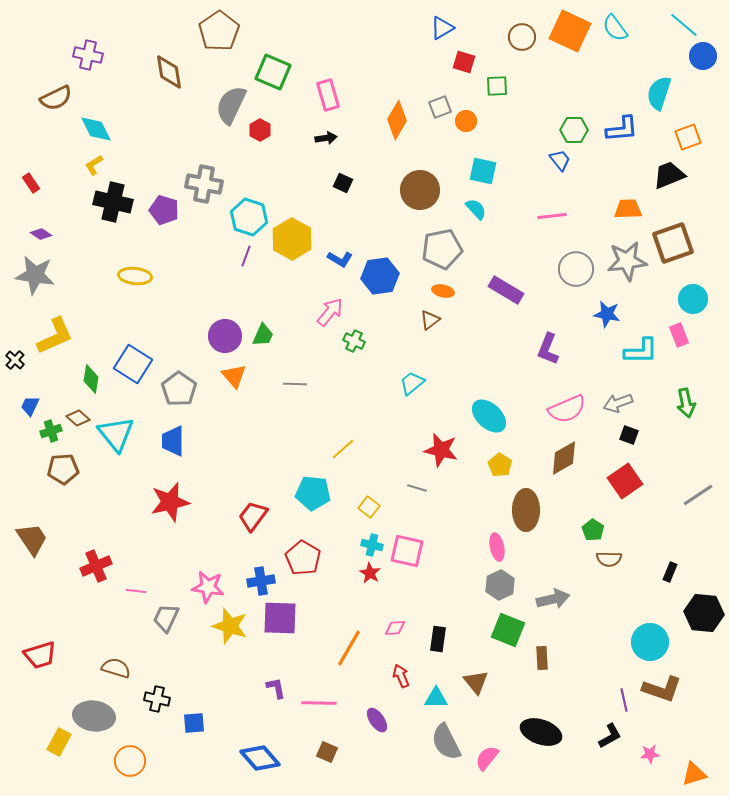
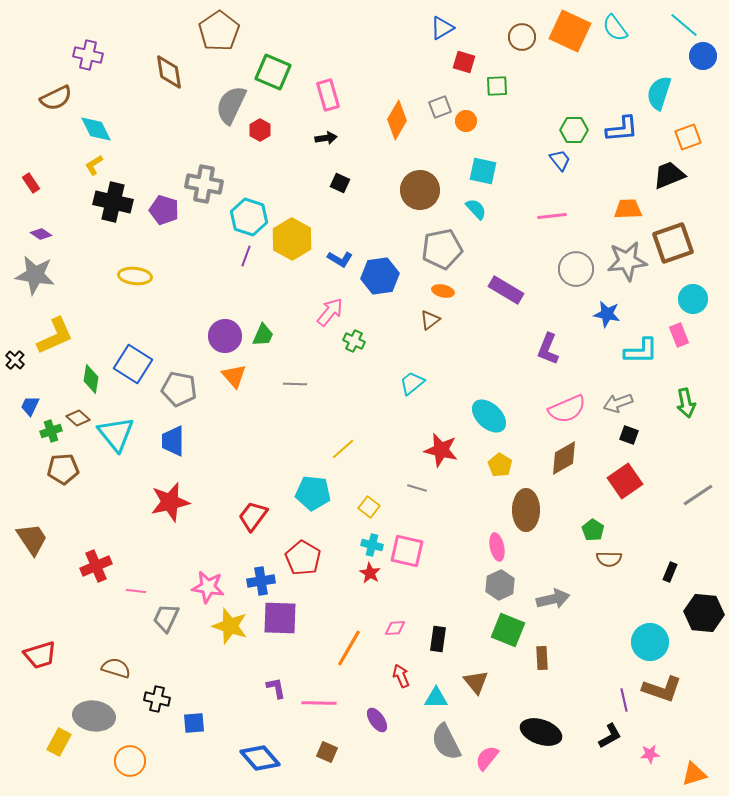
black square at (343, 183): moved 3 px left
gray pentagon at (179, 389): rotated 24 degrees counterclockwise
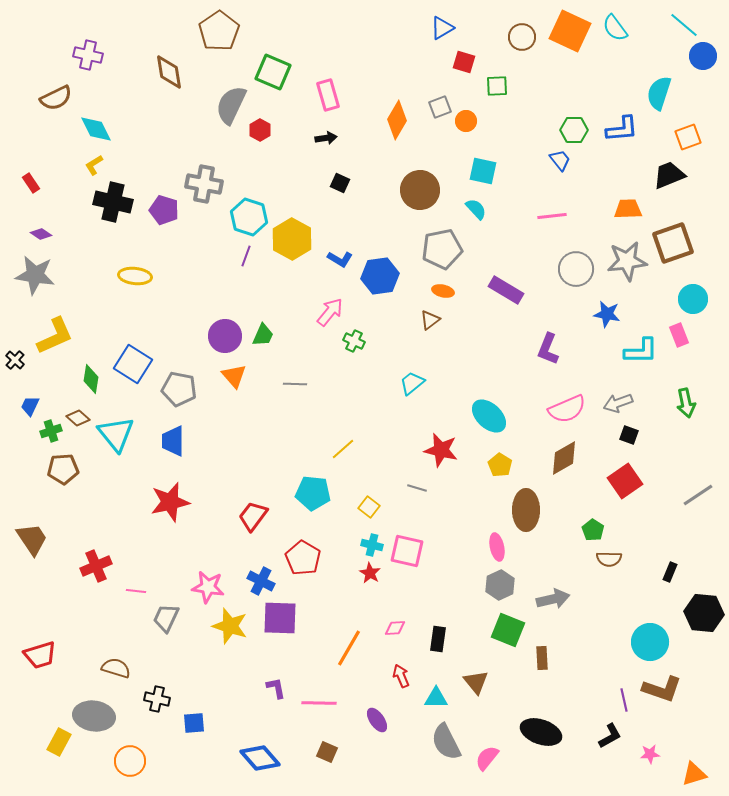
blue cross at (261, 581): rotated 36 degrees clockwise
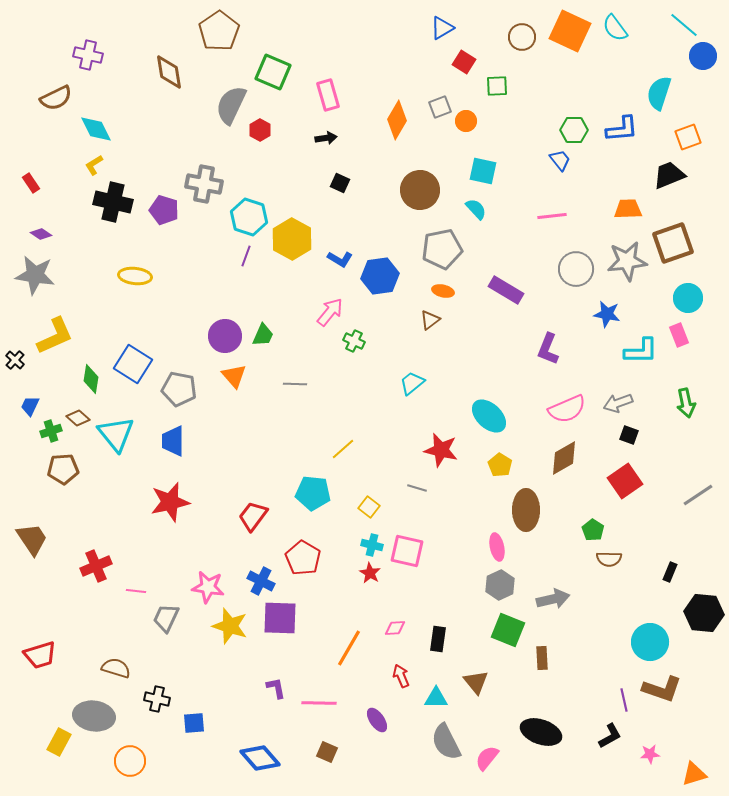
red square at (464, 62): rotated 15 degrees clockwise
cyan circle at (693, 299): moved 5 px left, 1 px up
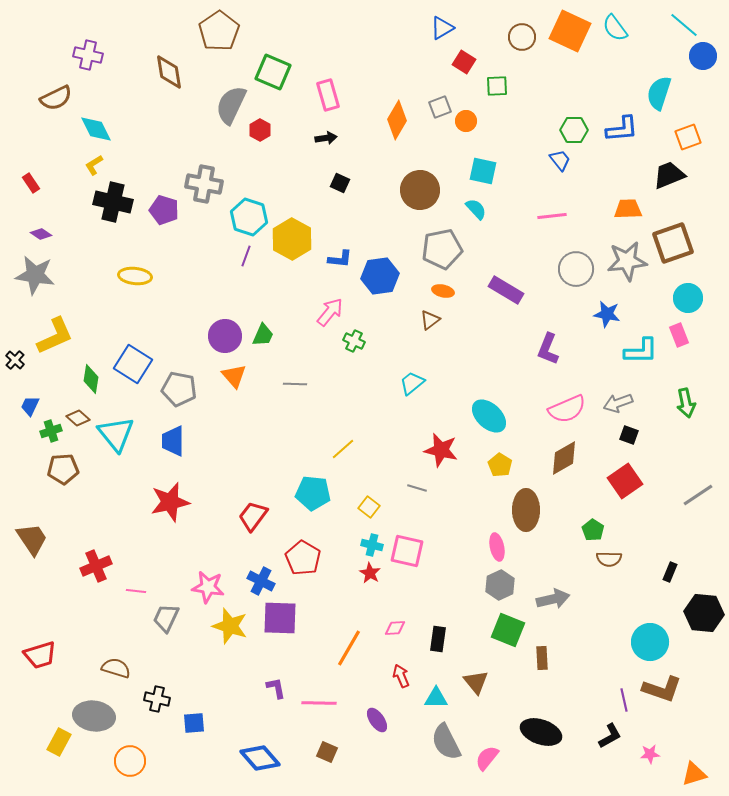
blue L-shape at (340, 259): rotated 25 degrees counterclockwise
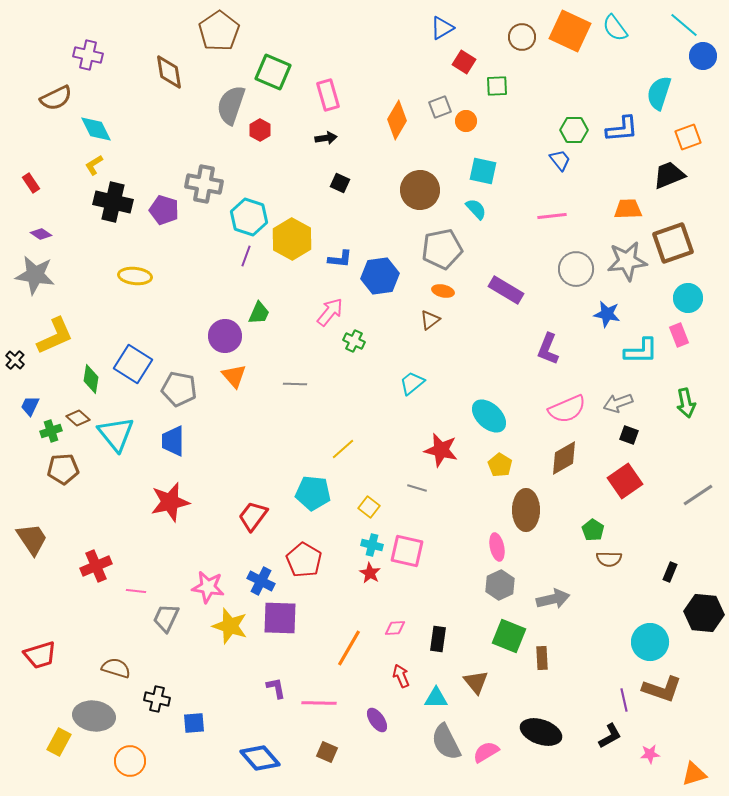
gray semicircle at (231, 105): rotated 6 degrees counterclockwise
green trapezoid at (263, 335): moved 4 px left, 22 px up
red pentagon at (303, 558): moved 1 px right, 2 px down
green square at (508, 630): moved 1 px right, 6 px down
pink semicircle at (487, 758): moved 1 px left, 6 px up; rotated 20 degrees clockwise
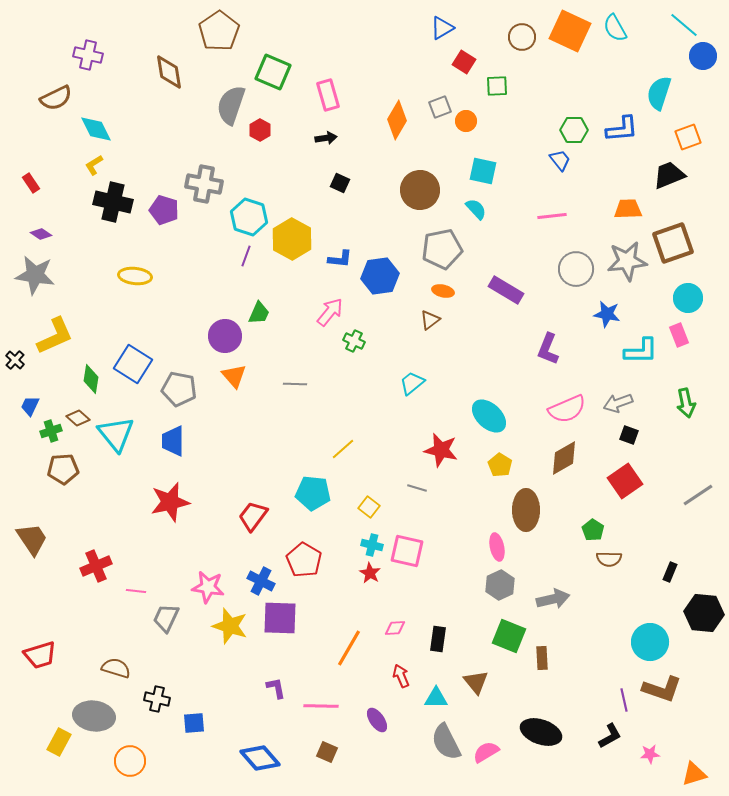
cyan semicircle at (615, 28): rotated 8 degrees clockwise
pink line at (319, 703): moved 2 px right, 3 px down
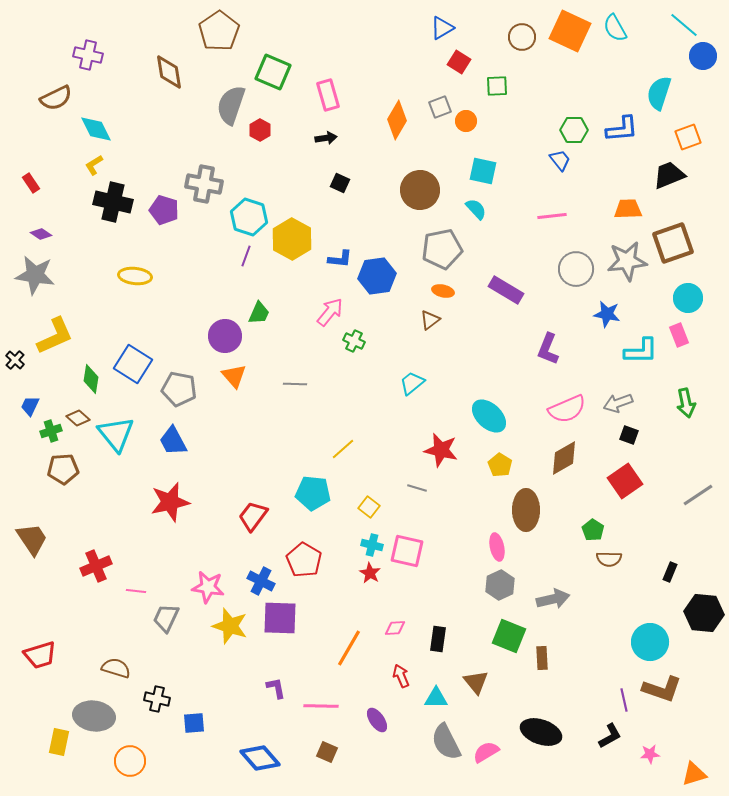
red square at (464, 62): moved 5 px left
blue hexagon at (380, 276): moved 3 px left
blue trapezoid at (173, 441): rotated 28 degrees counterclockwise
yellow rectangle at (59, 742): rotated 16 degrees counterclockwise
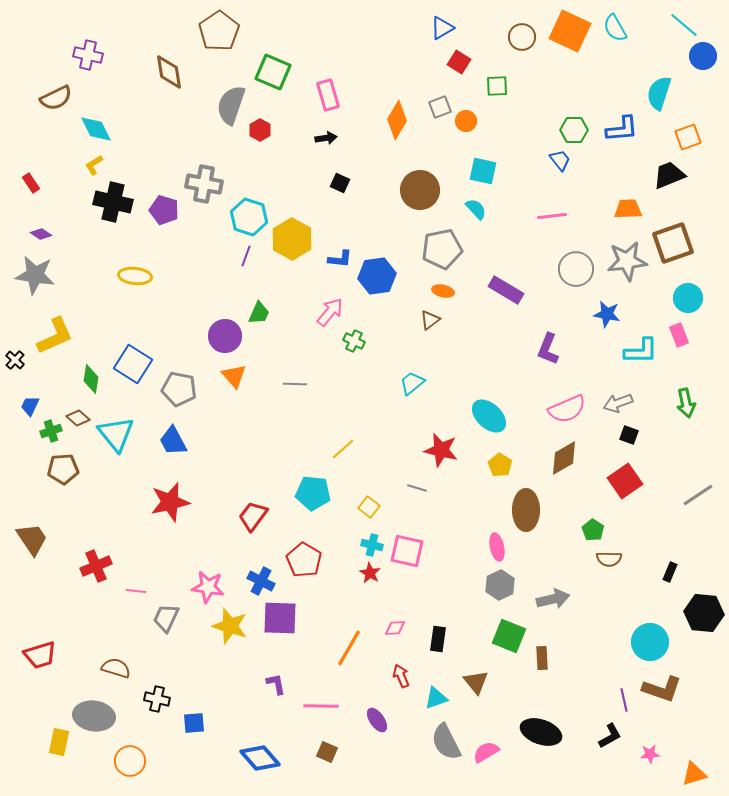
purple L-shape at (276, 688): moved 4 px up
cyan triangle at (436, 698): rotated 20 degrees counterclockwise
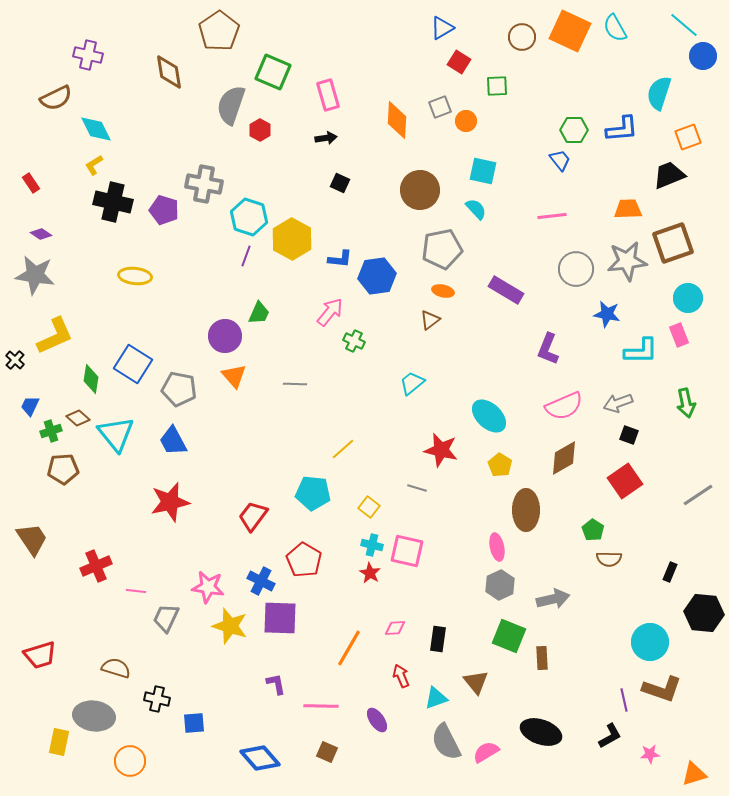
orange diamond at (397, 120): rotated 27 degrees counterclockwise
pink semicircle at (567, 409): moved 3 px left, 3 px up
